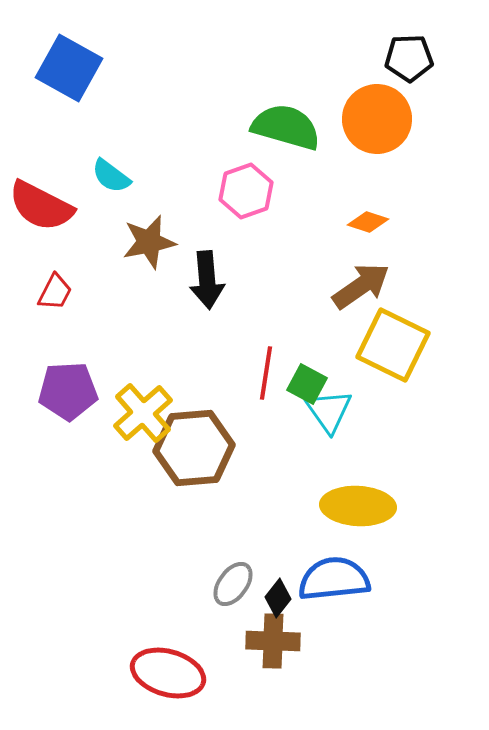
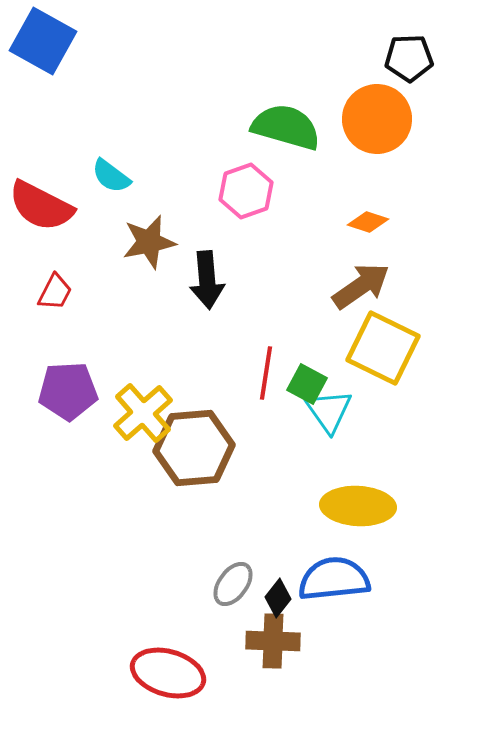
blue square: moved 26 px left, 27 px up
yellow square: moved 10 px left, 3 px down
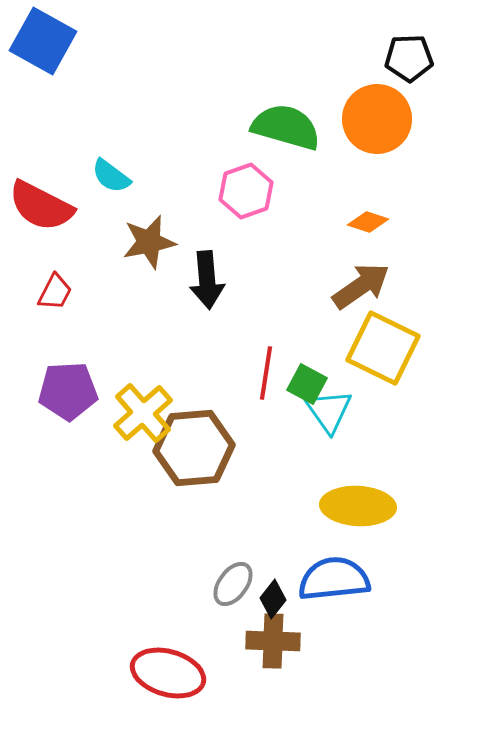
black diamond: moved 5 px left, 1 px down
